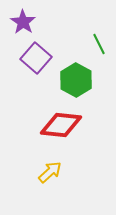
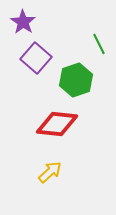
green hexagon: rotated 12 degrees clockwise
red diamond: moved 4 px left, 1 px up
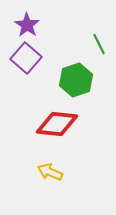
purple star: moved 4 px right, 3 px down
purple square: moved 10 px left
yellow arrow: rotated 115 degrees counterclockwise
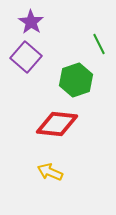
purple star: moved 4 px right, 3 px up
purple square: moved 1 px up
